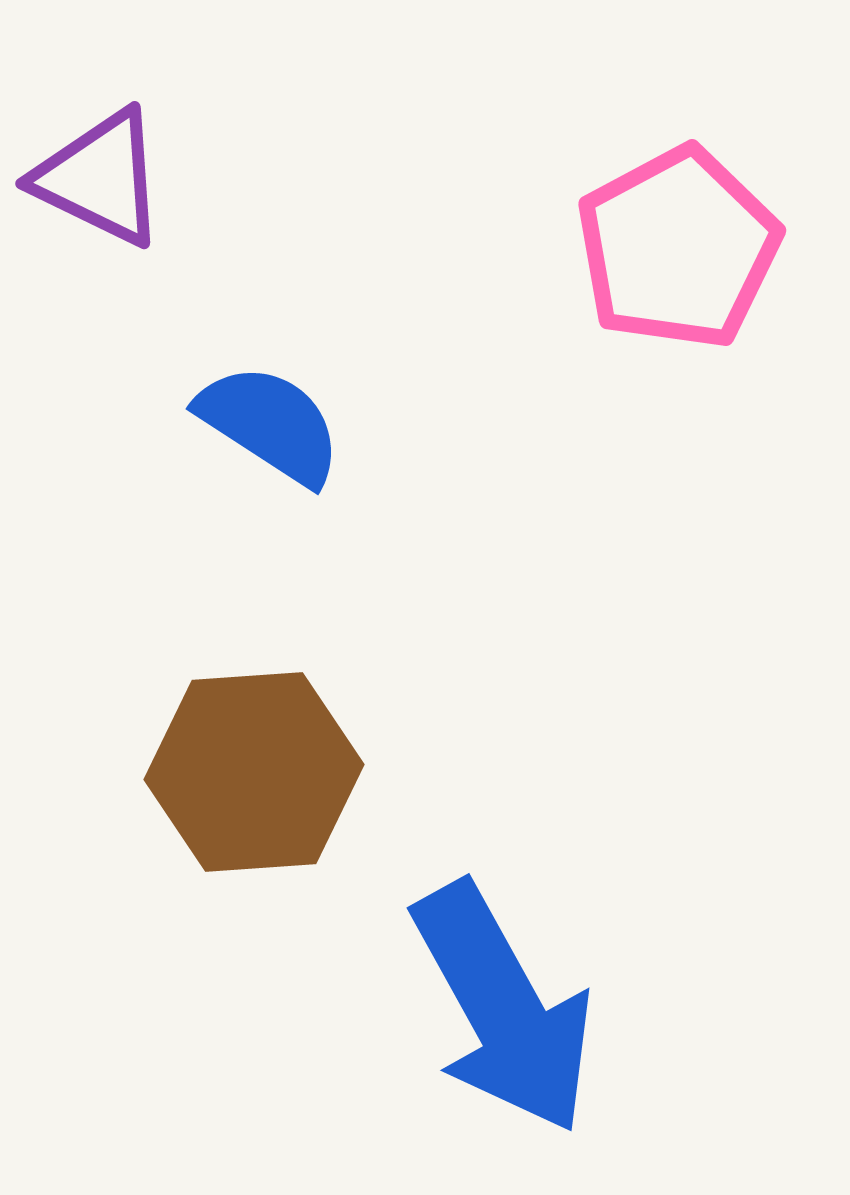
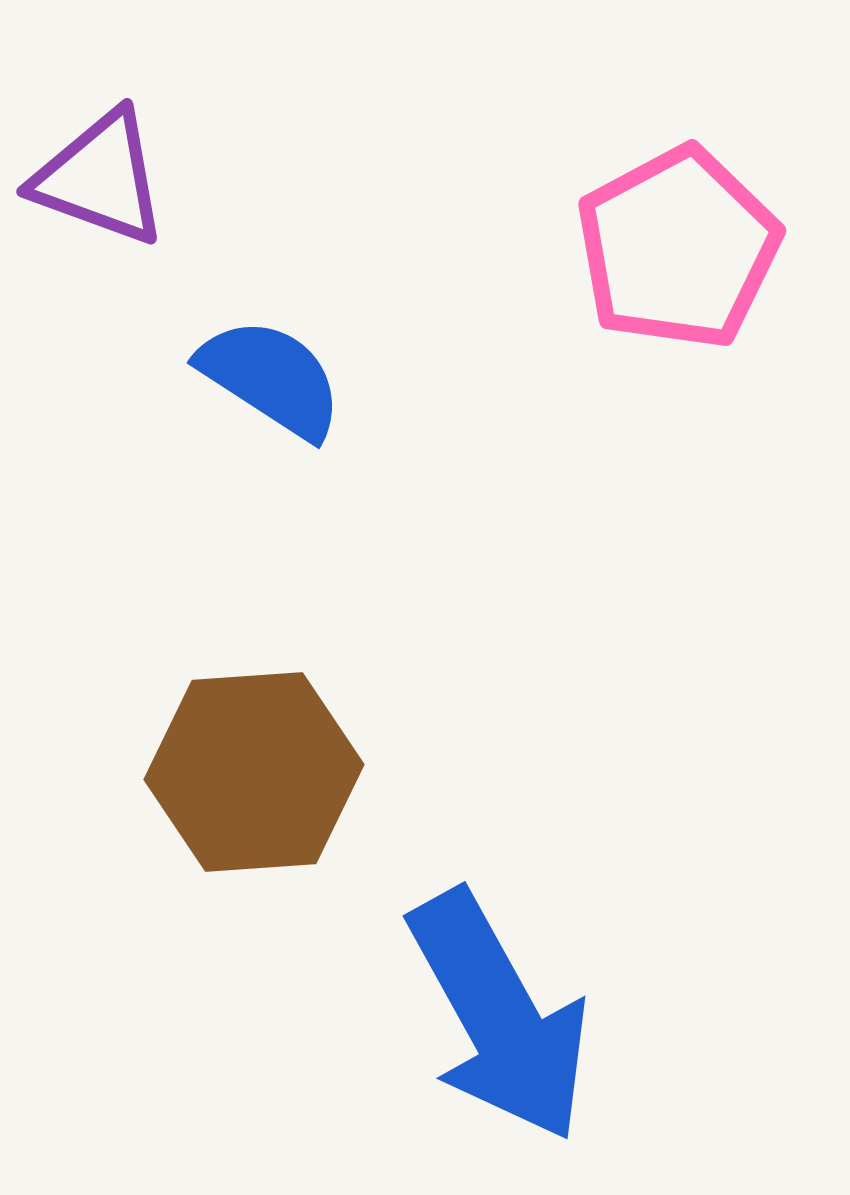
purple triangle: rotated 6 degrees counterclockwise
blue semicircle: moved 1 px right, 46 px up
blue arrow: moved 4 px left, 8 px down
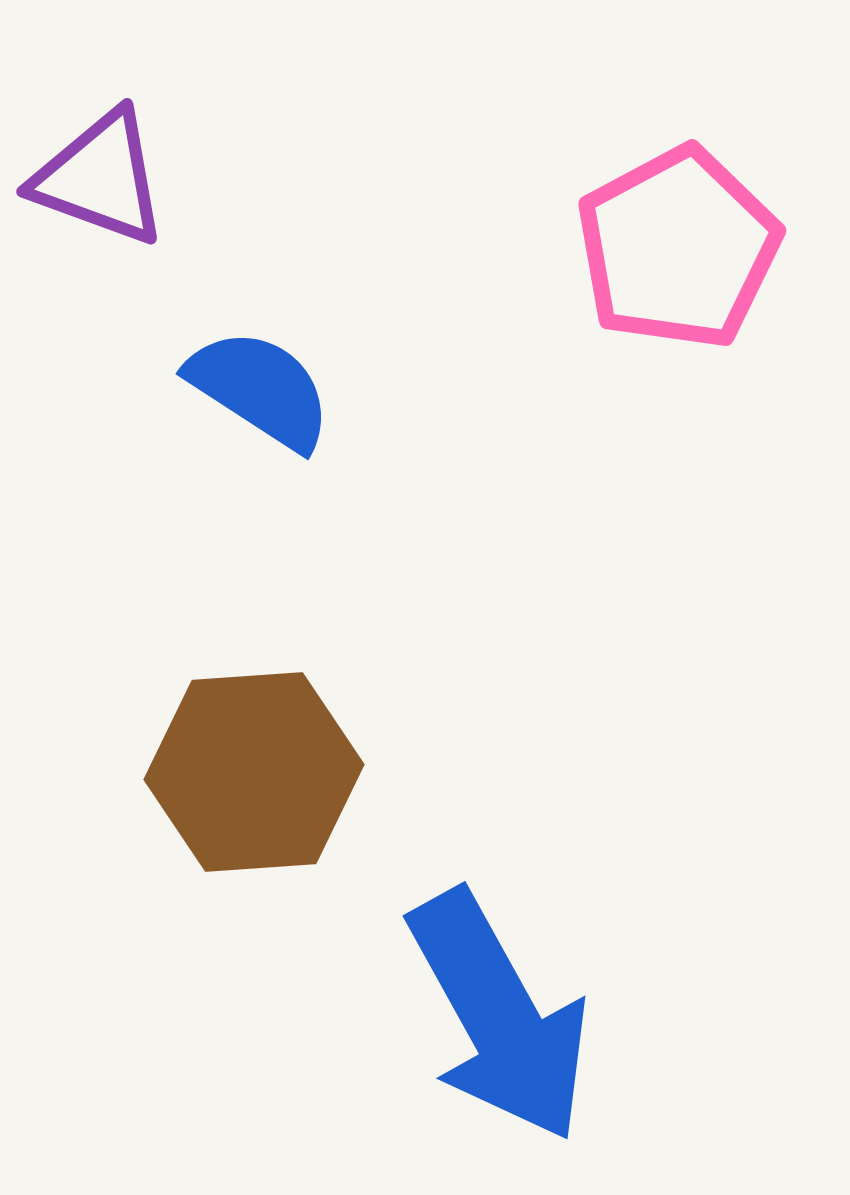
blue semicircle: moved 11 px left, 11 px down
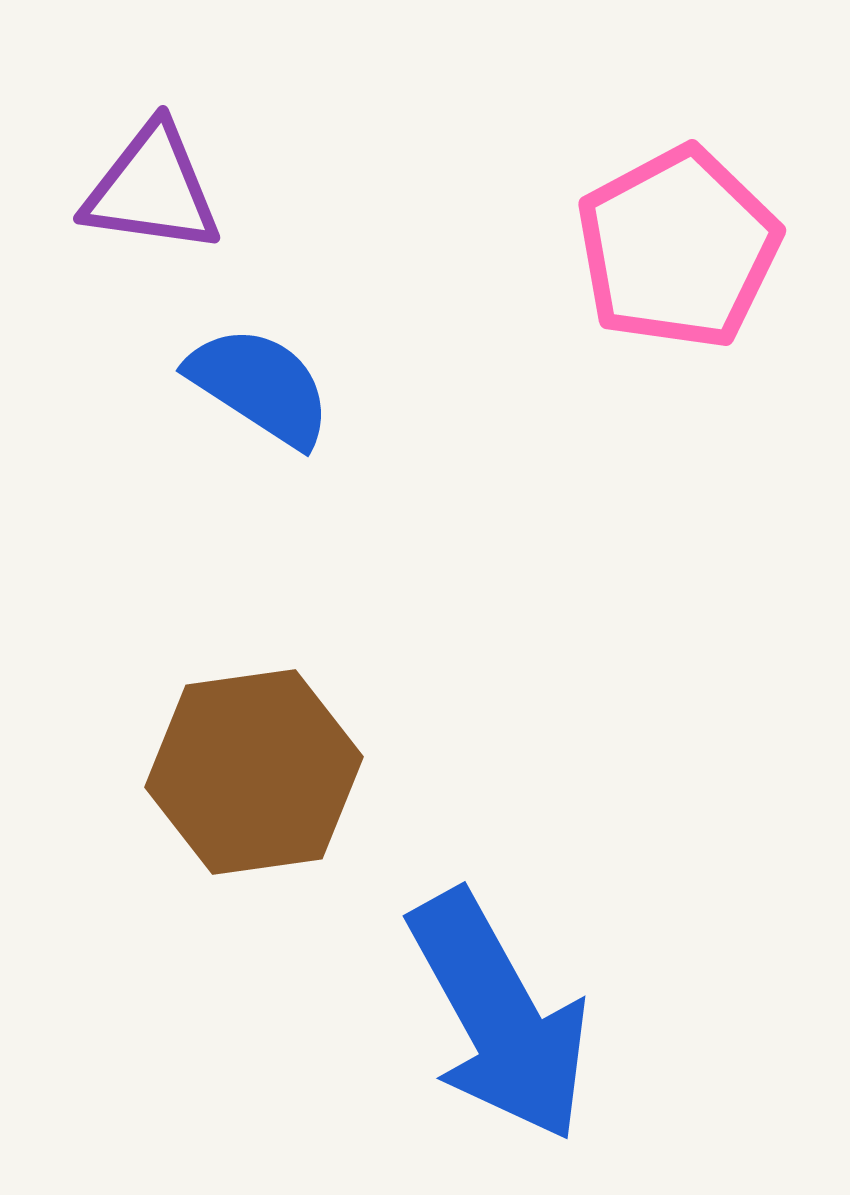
purple triangle: moved 52 px right, 11 px down; rotated 12 degrees counterclockwise
blue semicircle: moved 3 px up
brown hexagon: rotated 4 degrees counterclockwise
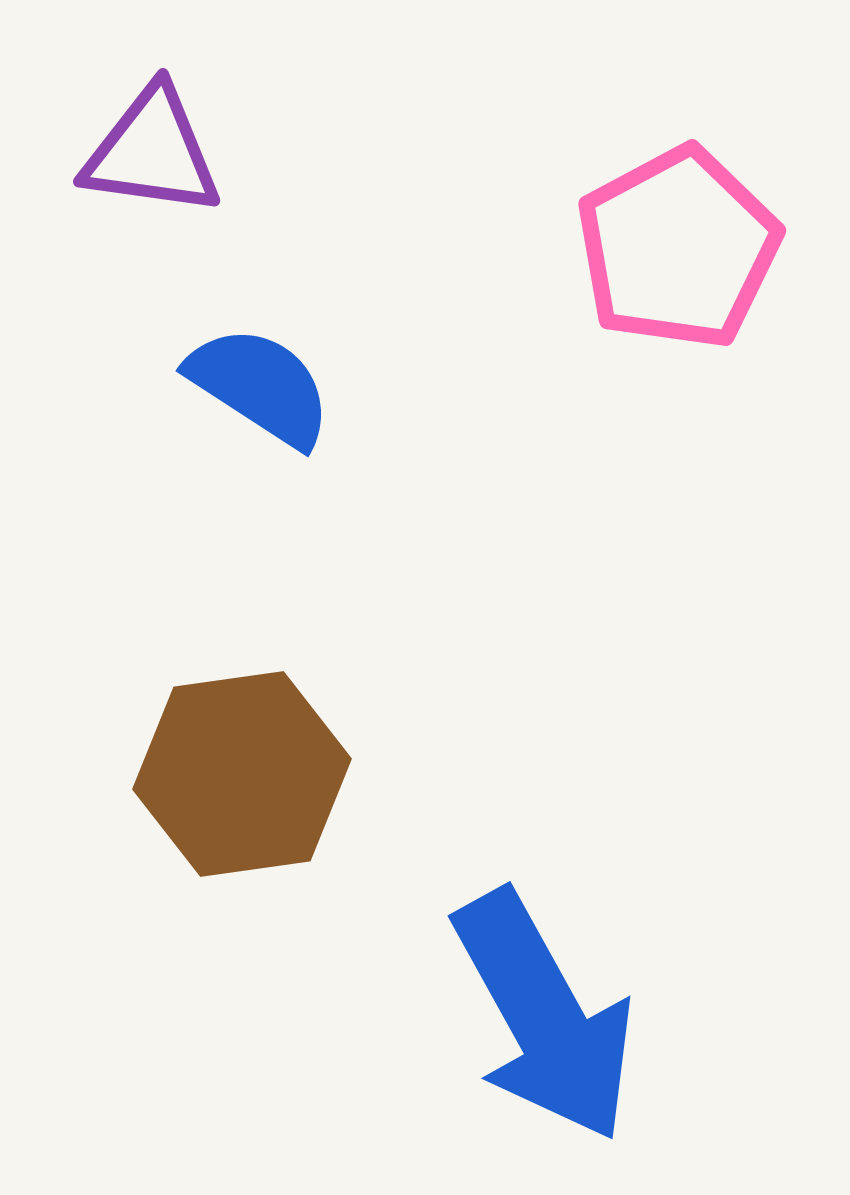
purple triangle: moved 37 px up
brown hexagon: moved 12 px left, 2 px down
blue arrow: moved 45 px right
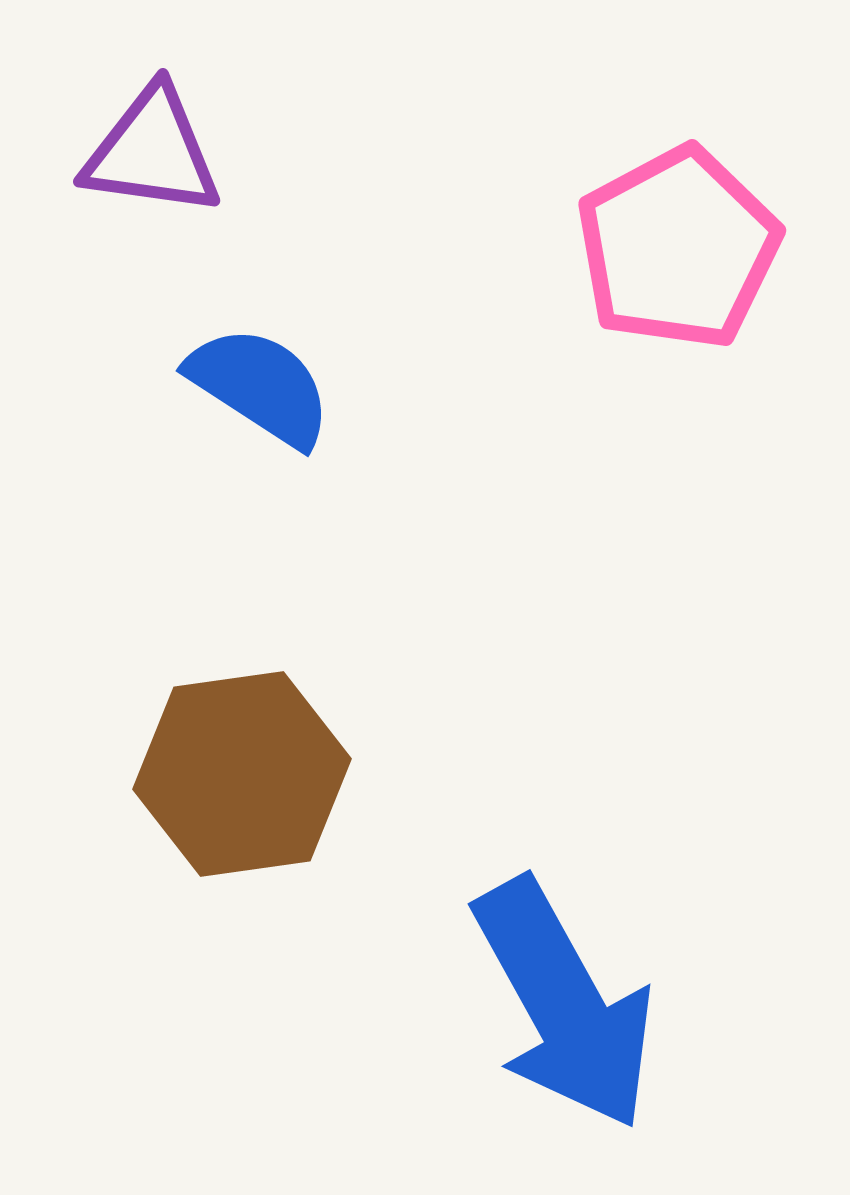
blue arrow: moved 20 px right, 12 px up
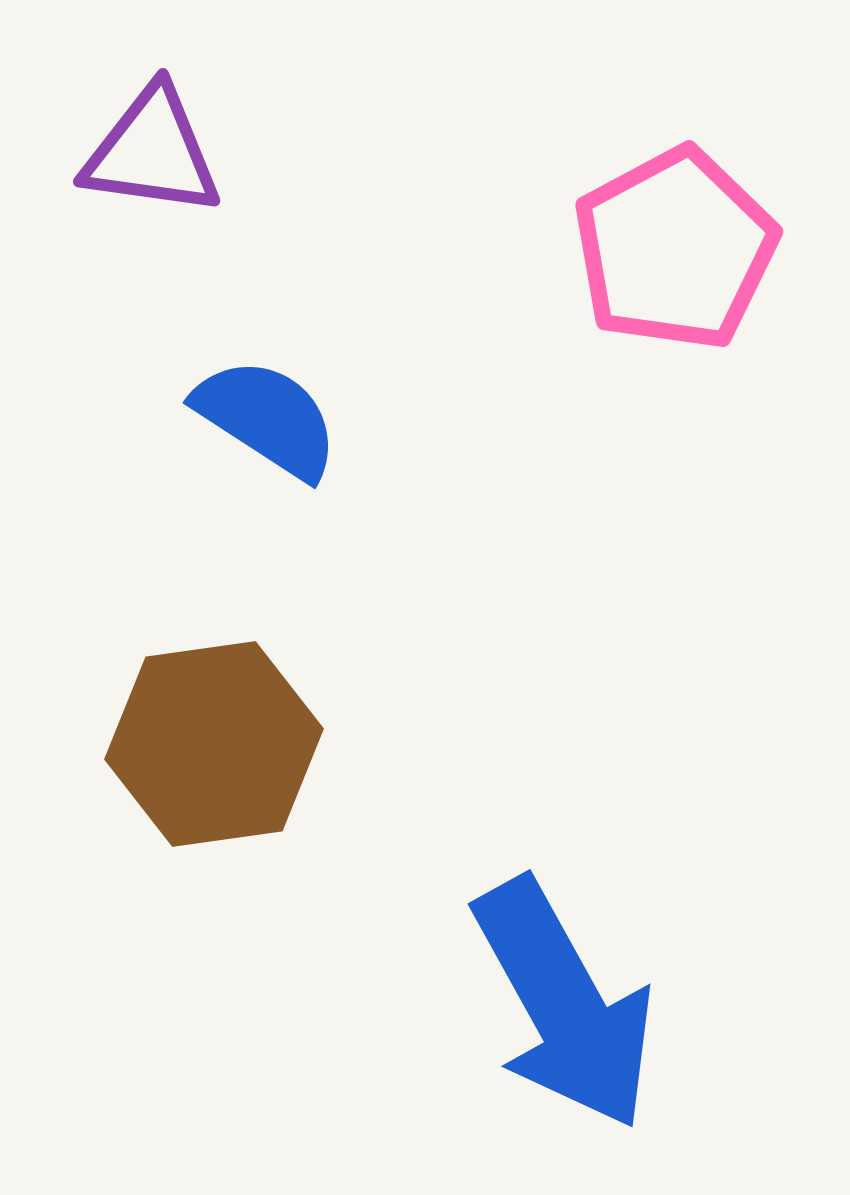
pink pentagon: moved 3 px left, 1 px down
blue semicircle: moved 7 px right, 32 px down
brown hexagon: moved 28 px left, 30 px up
